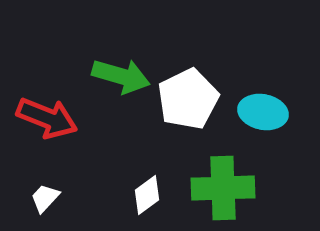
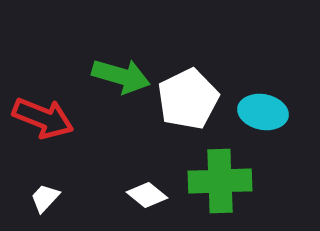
red arrow: moved 4 px left
green cross: moved 3 px left, 7 px up
white diamond: rotated 75 degrees clockwise
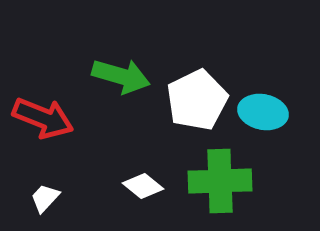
white pentagon: moved 9 px right, 1 px down
white diamond: moved 4 px left, 9 px up
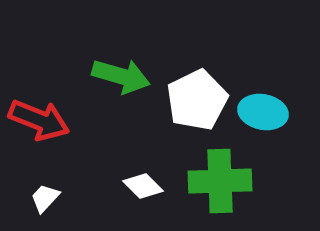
red arrow: moved 4 px left, 2 px down
white diamond: rotated 6 degrees clockwise
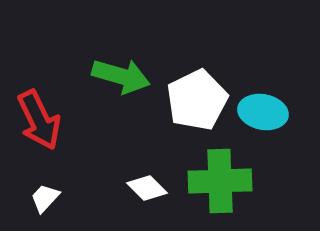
red arrow: rotated 42 degrees clockwise
white diamond: moved 4 px right, 2 px down
